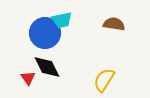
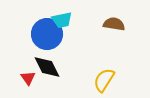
blue circle: moved 2 px right, 1 px down
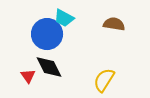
cyan trapezoid: moved 2 px right, 2 px up; rotated 40 degrees clockwise
black diamond: moved 2 px right
red triangle: moved 2 px up
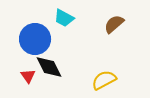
brown semicircle: rotated 50 degrees counterclockwise
blue circle: moved 12 px left, 5 px down
yellow semicircle: rotated 30 degrees clockwise
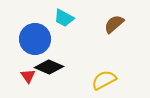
black diamond: rotated 40 degrees counterclockwise
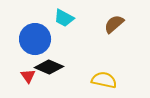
yellow semicircle: rotated 40 degrees clockwise
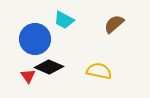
cyan trapezoid: moved 2 px down
yellow semicircle: moved 5 px left, 9 px up
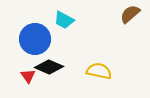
brown semicircle: moved 16 px right, 10 px up
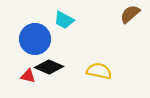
red triangle: rotated 42 degrees counterclockwise
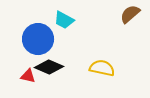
blue circle: moved 3 px right
yellow semicircle: moved 3 px right, 3 px up
